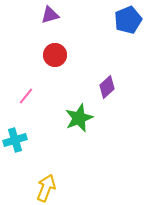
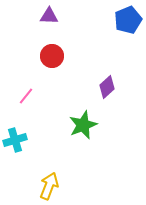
purple triangle: moved 1 px left, 1 px down; rotated 18 degrees clockwise
red circle: moved 3 px left, 1 px down
green star: moved 4 px right, 7 px down
yellow arrow: moved 3 px right, 2 px up
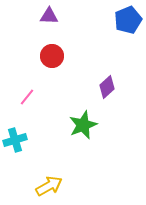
pink line: moved 1 px right, 1 px down
yellow arrow: rotated 40 degrees clockwise
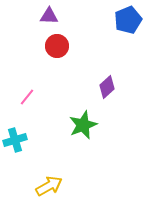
red circle: moved 5 px right, 10 px up
